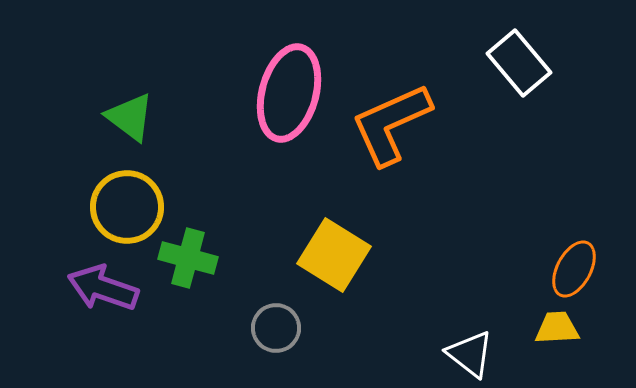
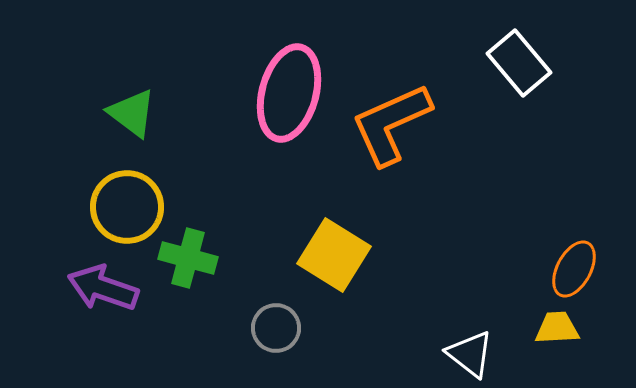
green triangle: moved 2 px right, 4 px up
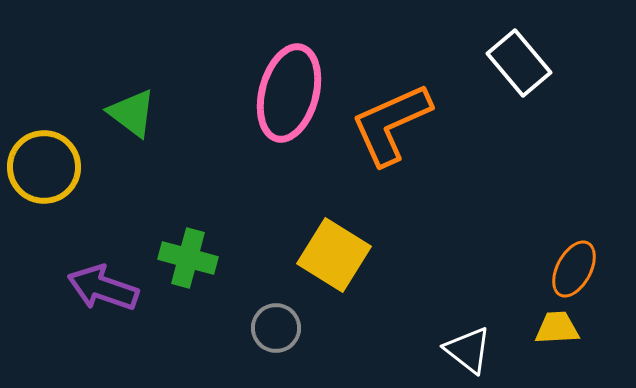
yellow circle: moved 83 px left, 40 px up
white triangle: moved 2 px left, 4 px up
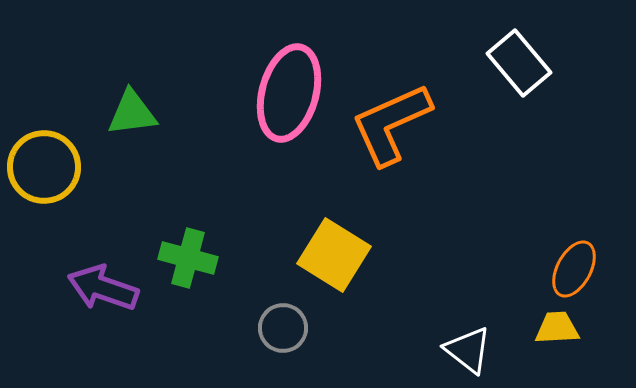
green triangle: rotated 44 degrees counterclockwise
gray circle: moved 7 px right
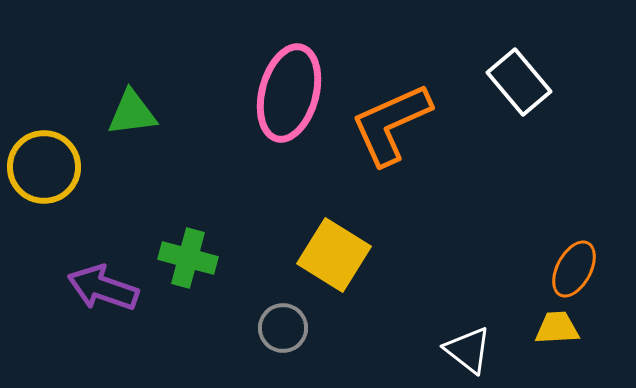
white rectangle: moved 19 px down
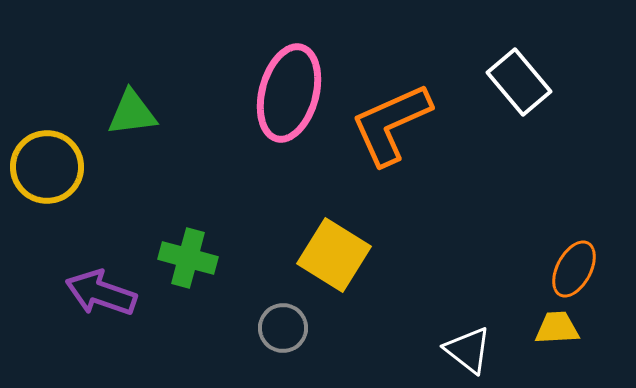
yellow circle: moved 3 px right
purple arrow: moved 2 px left, 5 px down
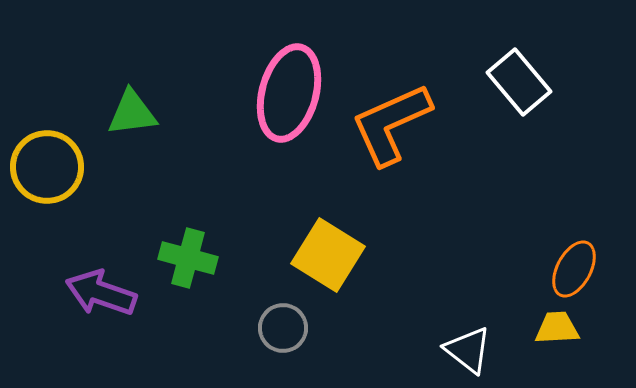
yellow square: moved 6 px left
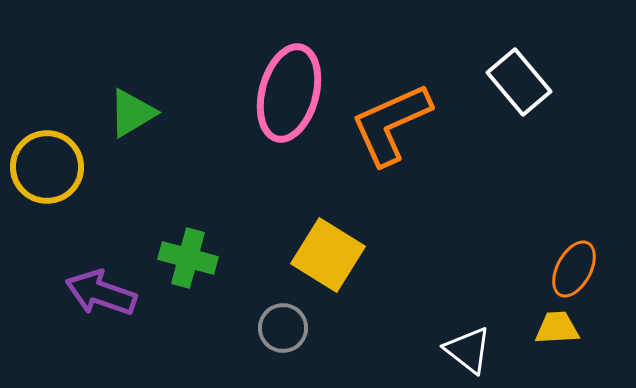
green triangle: rotated 24 degrees counterclockwise
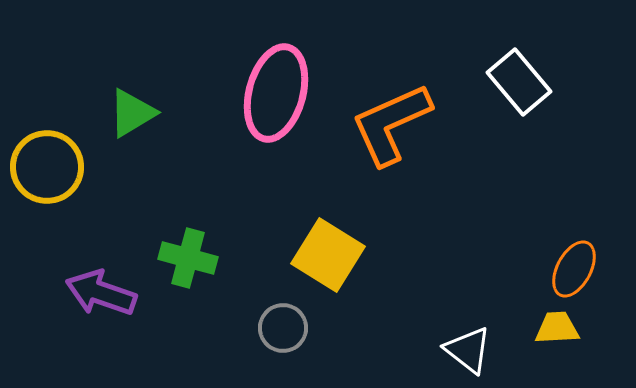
pink ellipse: moved 13 px left
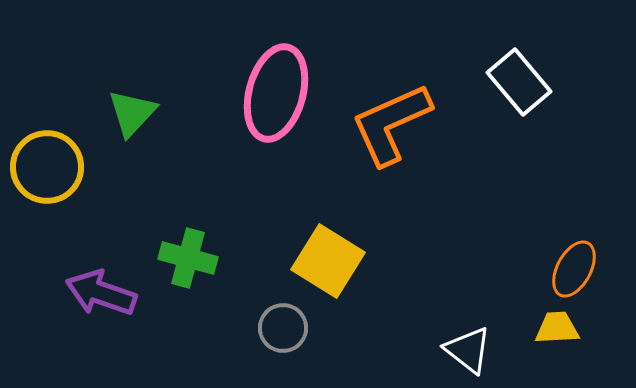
green triangle: rotated 16 degrees counterclockwise
yellow square: moved 6 px down
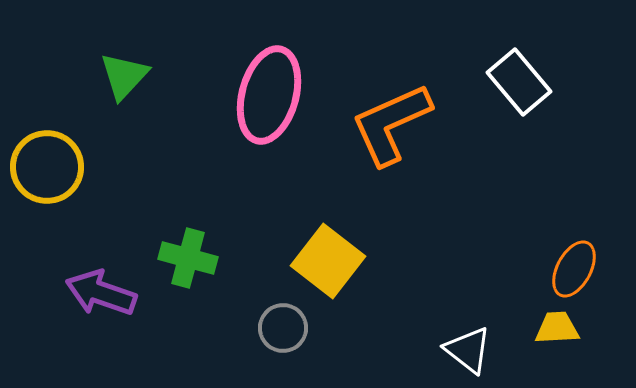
pink ellipse: moved 7 px left, 2 px down
green triangle: moved 8 px left, 37 px up
yellow square: rotated 6 degrees clockwise
